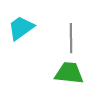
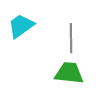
cyan trapezoid: moved 2 px up
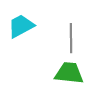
cyan trapezoid: rotated 8 degrees clockwise
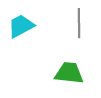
gray line: moved 8 px right, 15 px up
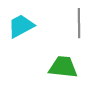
green trapezoid: moved 6 px left, 6 px up
